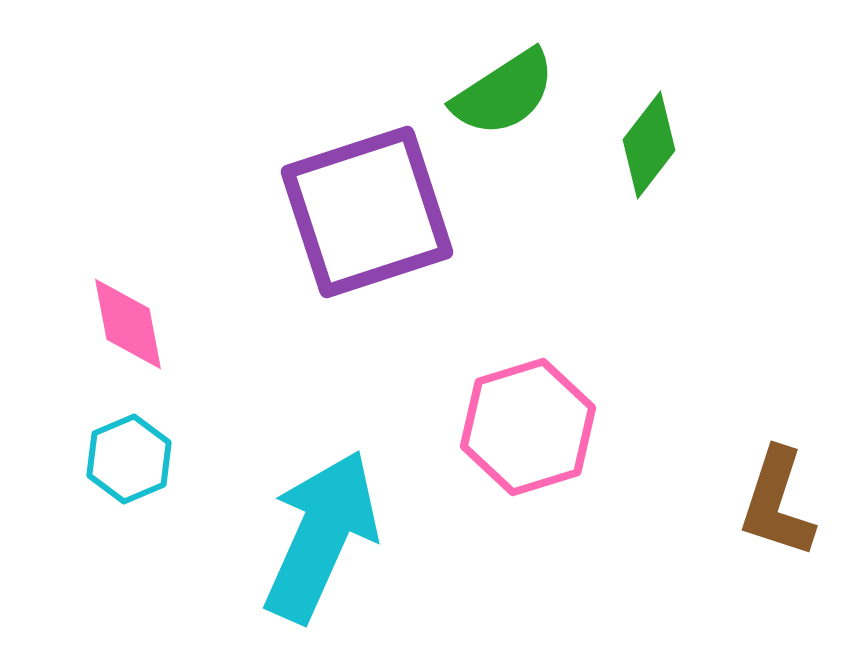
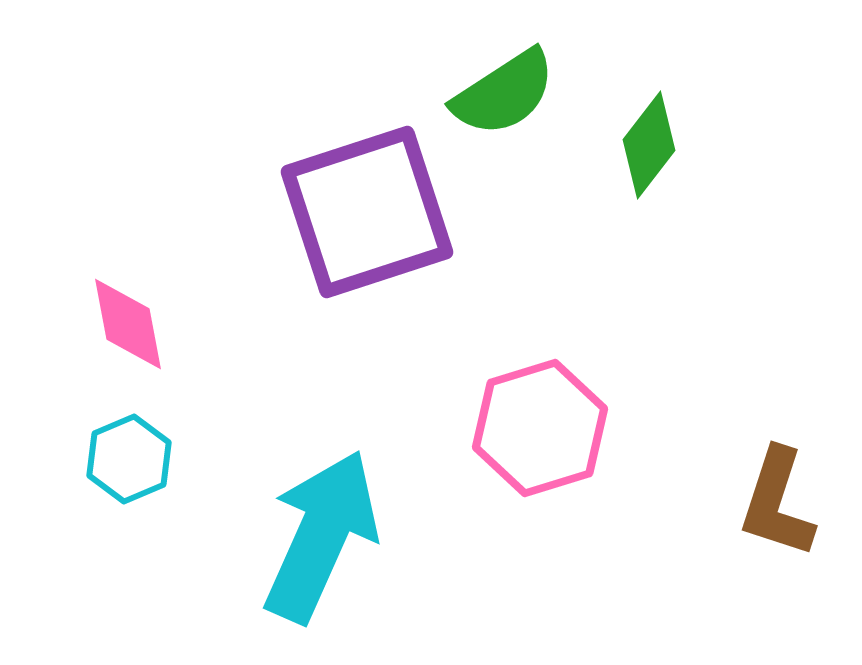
pink hexagon: moved 12 px right, 1 px down
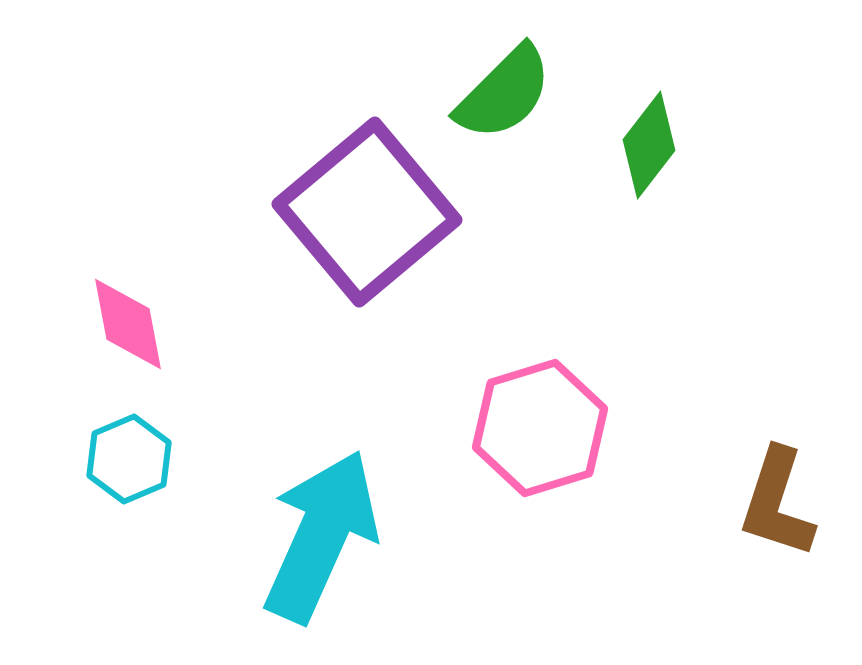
green semicircle: rotated 12 degrees counterclockwise
purple square: rotated 22 degrees counterclockwise
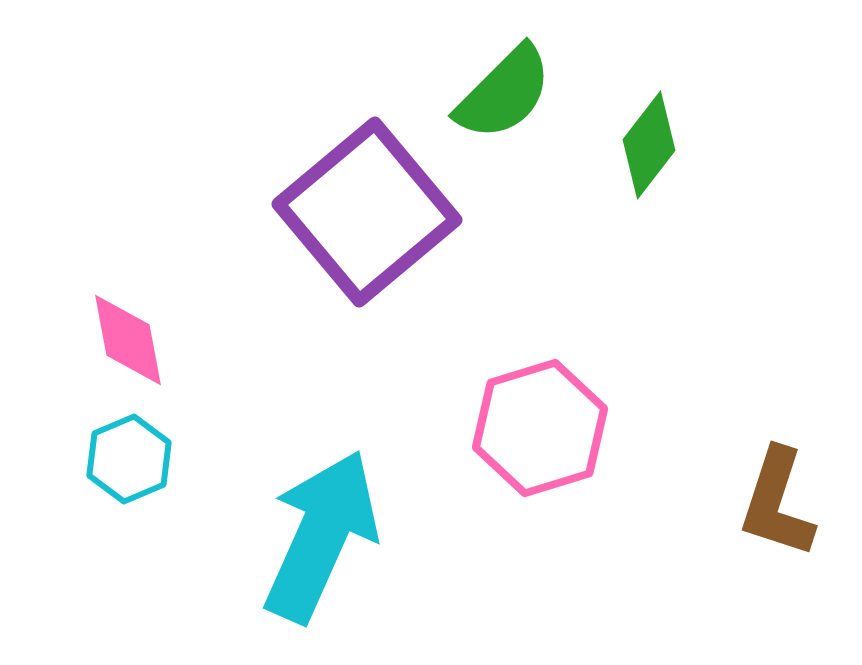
pink diamond: moved 16 px down
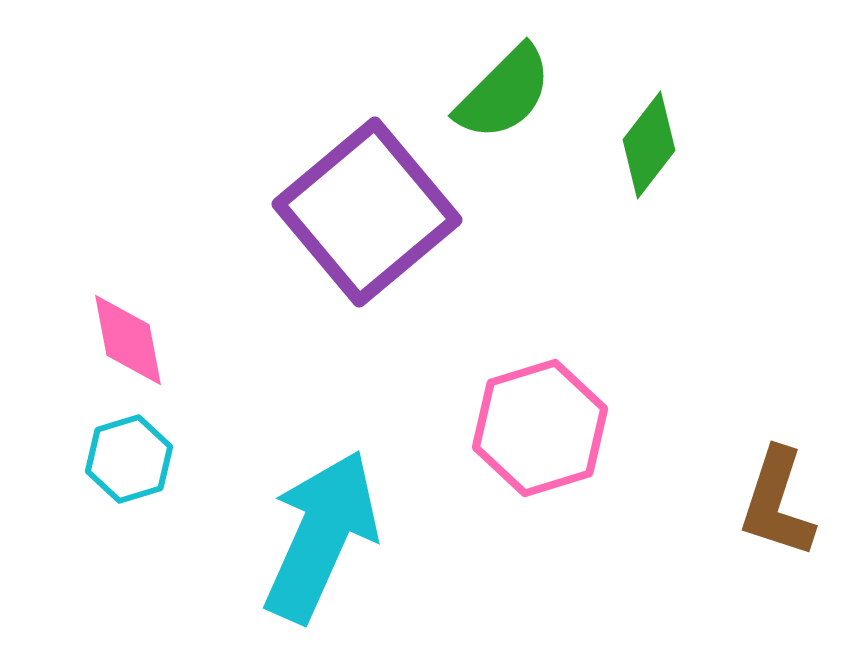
cyan hexagon: rotated 6 degrees clockwise
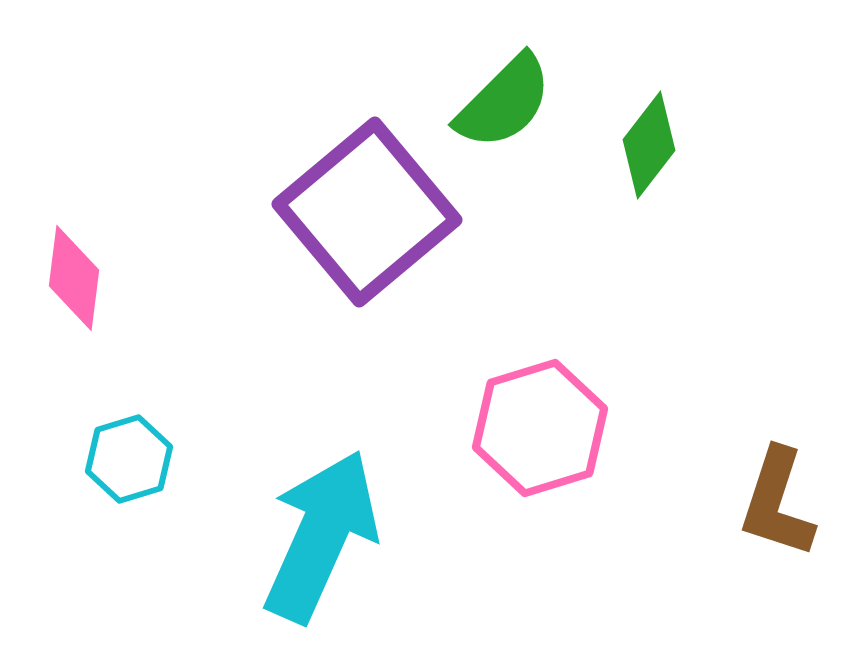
green semicircle: moved 9 px down
pink diamond: moved 54 px left, 62 px up; rotated 18 degrees clockwise
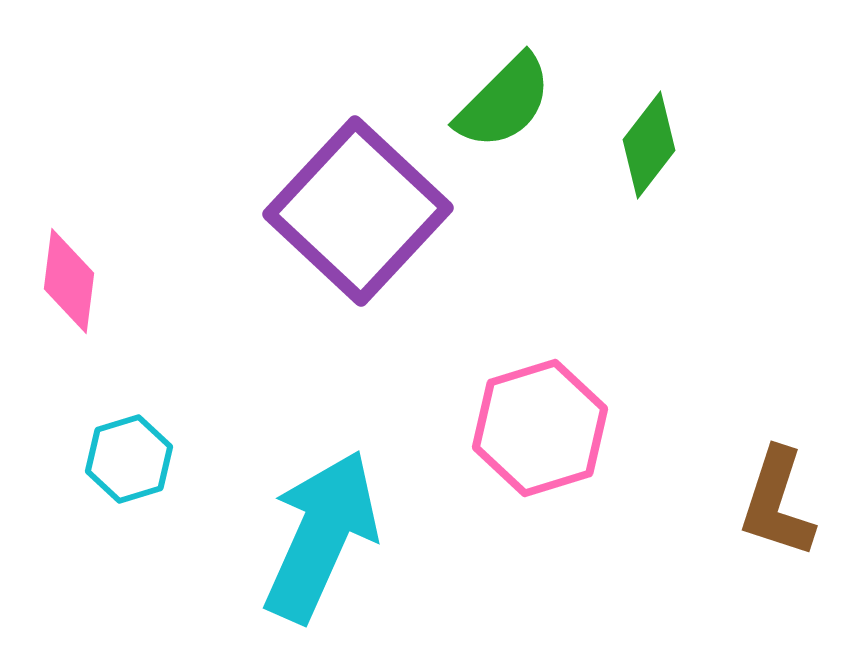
purple square: moved 9 px left, 1 px up; rotated 7 degrees counterclockwise
pink diamond: moved 5 px left, 3 px down
